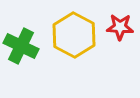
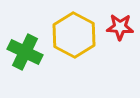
green cross: moved 4 px right, 6 px down
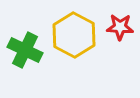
green cross: moved 2 px up
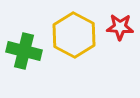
green cross: moved 1 px left, 1 px down; rotated 12 degrees counterclockwise
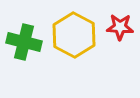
green cross: moved 9 px up
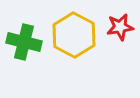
red star: rotated 12 degrees counterclockwise
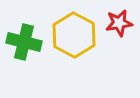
red star: moved 1 px left, 4 px up
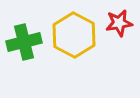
green cross: rotated 28 degrees counterclockwise
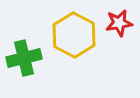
green cross: moved 16 px down
